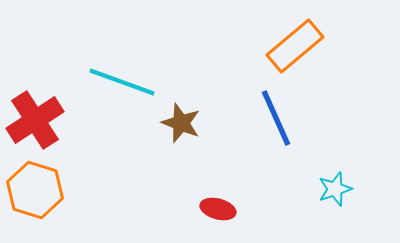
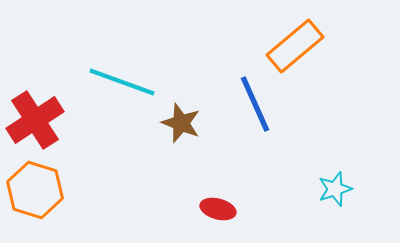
blue line: moved 21 px left, 14 px up
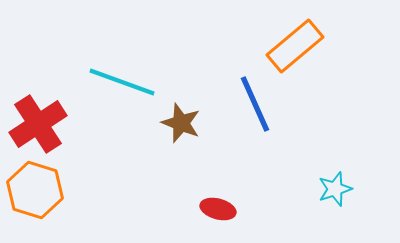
red cross: moved 3 px right, 4 px down
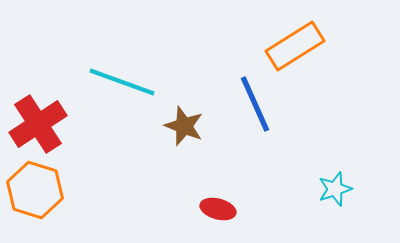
orange rectangle: rotated 8 degrees clockwise
brown star: moved 3 px right, 3 px down
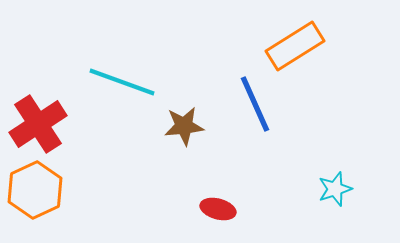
brown star: rotated 27 degrees counterclockwise
orange hexagon: rotated 18 degrees clockwise
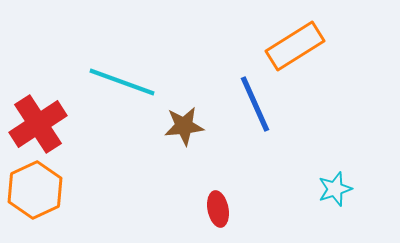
red ellipse: rotated 64 degrees clockwise
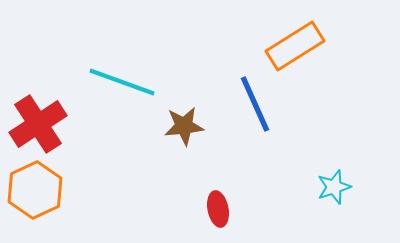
cyan star: moved 1 px left, 2 px up
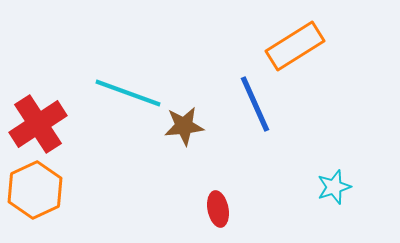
cyan line: moved 6 px right, 11 px down
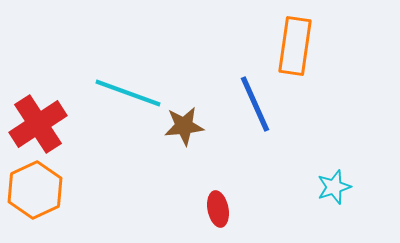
orange rectangle: rotated 50 degrees counterclockwise
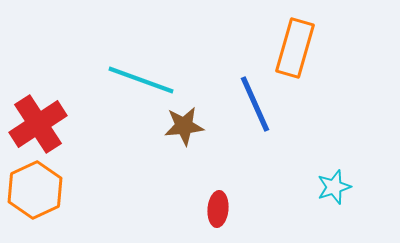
orange rectangle: moved 2 px down; rotated 8 degrees clockwise
cyan line: moved 13 px right, 13 px up
red ellipse: rotated 16 degrees clockwise
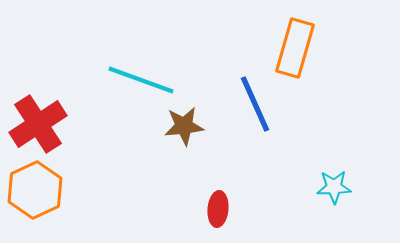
cyan star: rotated 16 degrees clockwise
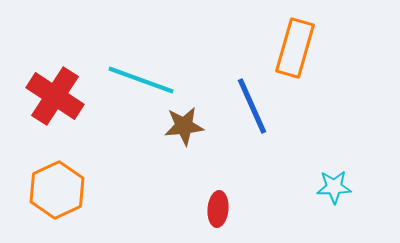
blue line: moved 3 px left, 2 px down
red cross: moved 17 px right, 28 px up; rotated 24 degrees counterclockwise
orange hexagon: moved 22 px right
